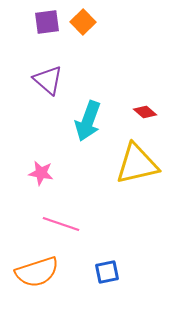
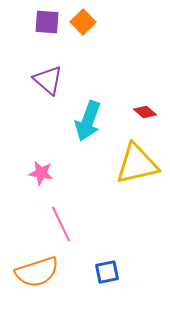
purple square: rotated 12 degrees clockwise
pink line: rotated 45 degrees clockwise
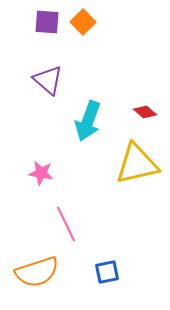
pink line: moved 5 px right
